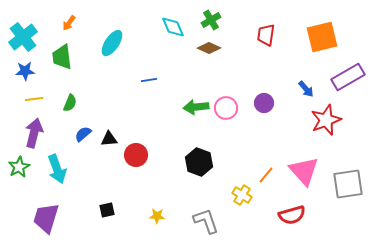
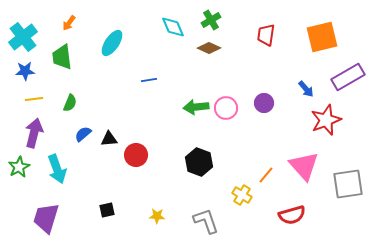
pink triangle: moved 5 px up
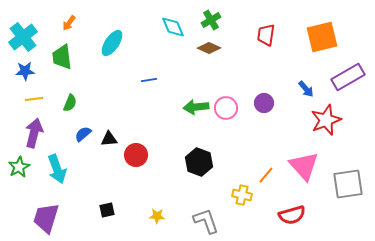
yellow cross: rotated 18 degrees counterclockwise
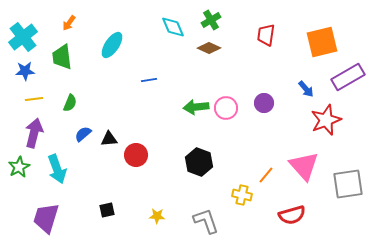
orange square: moved 5 px down
cyan ellipse: moved 2 px down
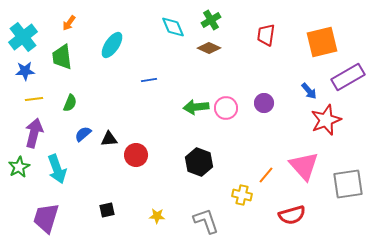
blue arrow: moved 3 px right, 2 px down
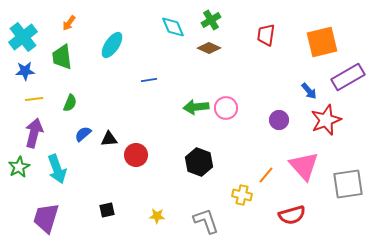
purple circle: moved 15 px right, 17 px down
